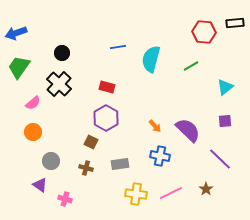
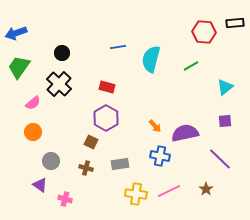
purple semicircle: moved 3 px left, 3 px down; rotated 56 degrees counterclockwise
pink line: moved 2 px left, 2 px up
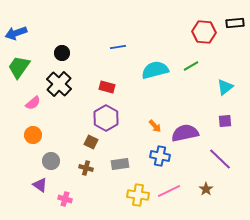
cyan semicircle: moved 4 px right, 11 px down; rotated 60 degrees clockwise
orange circle: moved 3 px down
yellow cross: moved 2 px right, 1 px down
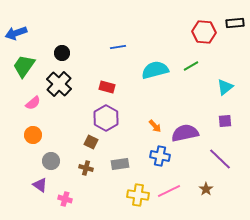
green trapezoid: moved 5 px right, 1 px up
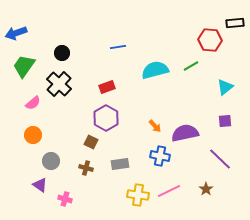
red hexagon: moved 6 px right, 8 px down
red rectangle: rotated 35 degrees counterclockwise
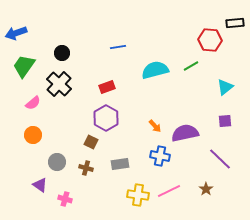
gray circle: moved 6 px right, 1 px down
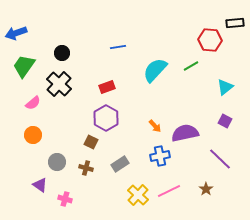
cyan semicircle: rotated 32 degrees counterclockwise
purple square: rotated 32 degrees clockwise
blue cross: rotated 24 degrees counterclockwise
gray rectangle: rotated 24 degrees counterclockwise
yellow cross: rotated 35 degrees clockwise
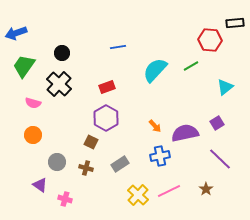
pink semicircle: rotated 56 degrees clockwise
purple square: moved 8 px left, 2 px down; rotated 32 degrees clockwise
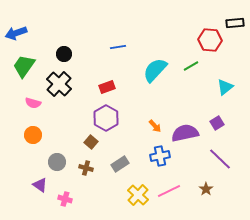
black circle: moved 2 px right, 1 px down
brown square: rotated 16 degrees clockwise
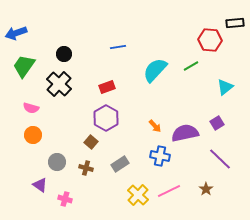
pink semicircle: moved 2 px left, 5 px down
blue cross: rotated 24 degrees clockwise
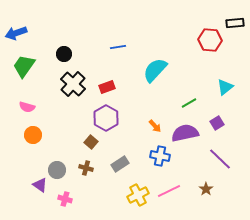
green line: moved 2 px left, 37 px down
black cross: moved 14 px right
pink semicircle: moved 4 px left, 1 px up
gray circle: moved 8 px down
yellow cross: rotated 20 degrees clockwise
